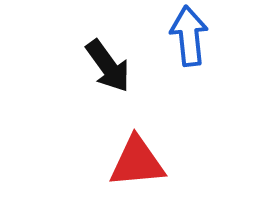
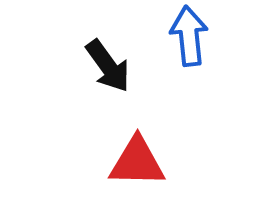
red triangle: rotated 6 degrees clockwise
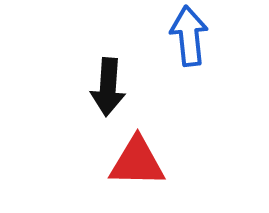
black arrow: moved 21 px down; rotated 40 degrees clockwise
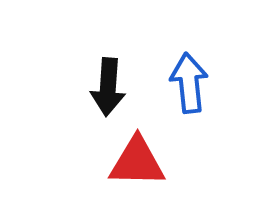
blue arrow: moved 47 px down
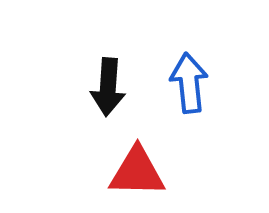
red triangle: moved 10 px down
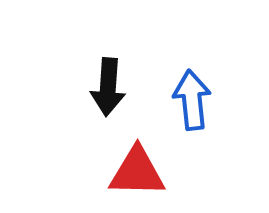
blue arrow: moved 3 px right, 17 px down
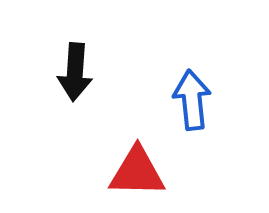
black arrow: moved 33 px left, 15 px up
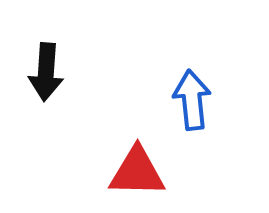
black arrow: moved 29 px left
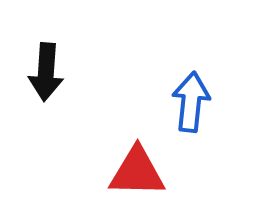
blue arrow: moved 1 px left, 2 px down; rotated 12 degrees clockwise
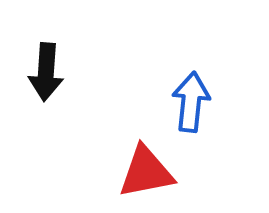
red triangle: moved 9 px right; rotated 12 degrees counterclockwise
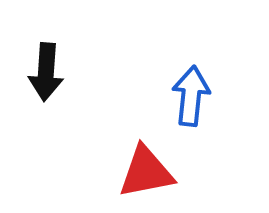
blue arrow: moved 6 px up
